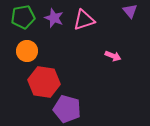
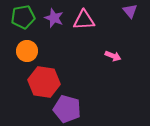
pink triangle: rotated 15 degrees clockwise
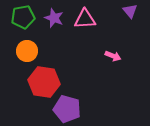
pink triangle: moved 1 px right, 1 px up
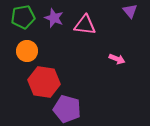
pink triangle: moved 6 px down; rotated 10 degrees clockwise
pink arrow: moved 4 px right, 3 px down
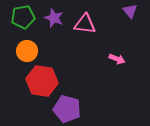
pink triangle: moved 1 px up
red hexagon: moved 2 px left, 1 px up
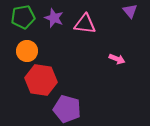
red hexagon: moved 1 px left, 1 px up
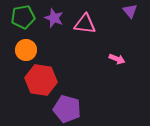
orange circle: moved 1 px left, 1 px up
